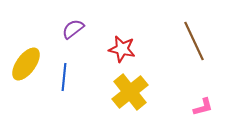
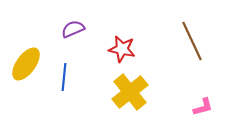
purple semicircle: rotated 15 degrees clockwise
brown line: moved 2 px left
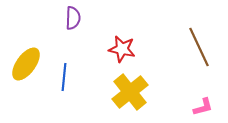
purple semicircle: moved 11 px up; rotated 115 degrees clockwise
brown line: moved 7 px right, 6 px down
